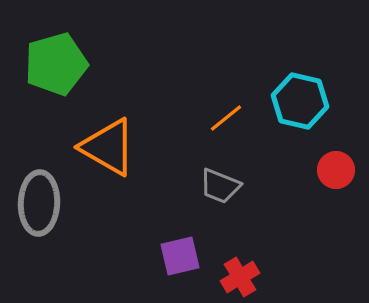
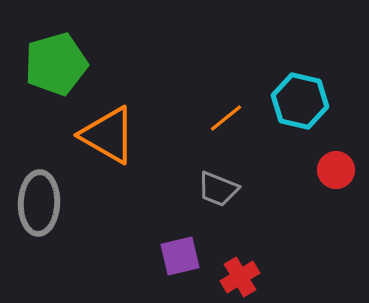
orange triangle: moved 12 px up
gray trapezoid: moved 2 px left, 3 px down
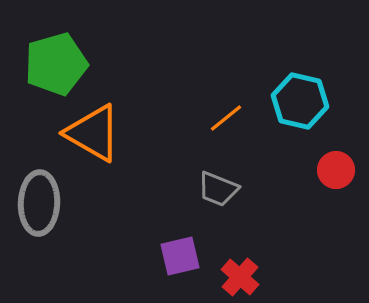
orange triangle: moved 15 px left, 2 px up
red cross: rotated 18 degrees counterclockwise
